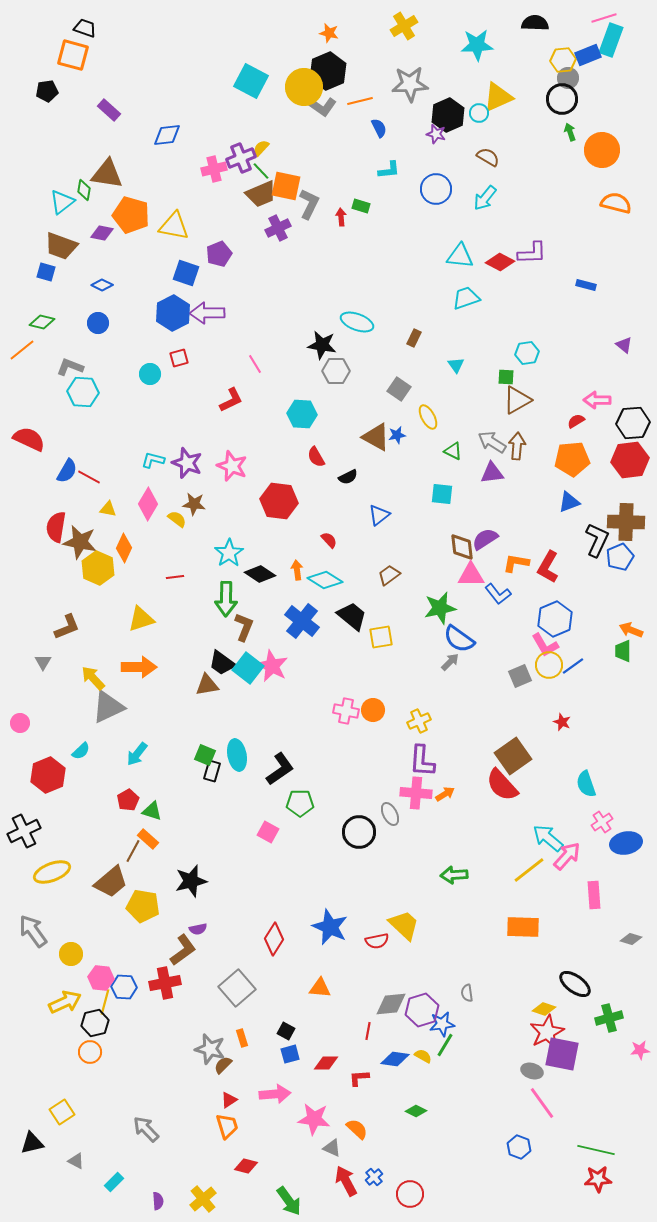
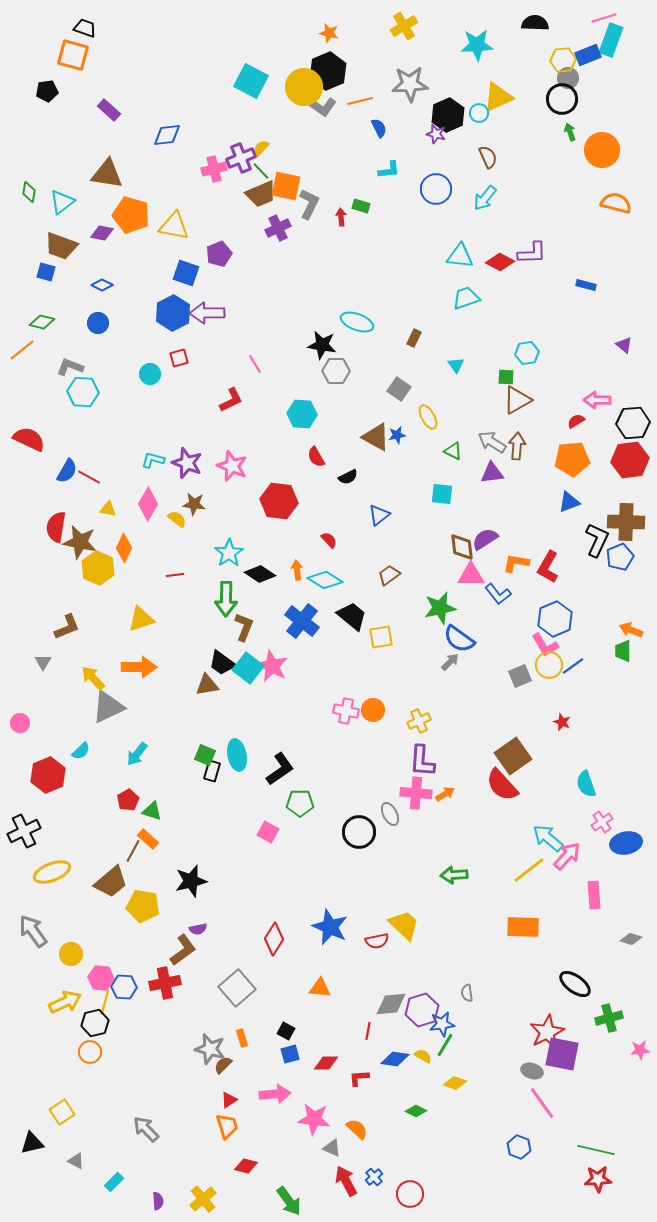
brown semicircle at (488, 157): rotated 35 degrees clockwise
green diamond at (84, 190): moved 55 px left, 2 px down
red line at (175, 577): moved 2 px up
yellow diamond at (544, 1009): moved 89 px left, 74 px down
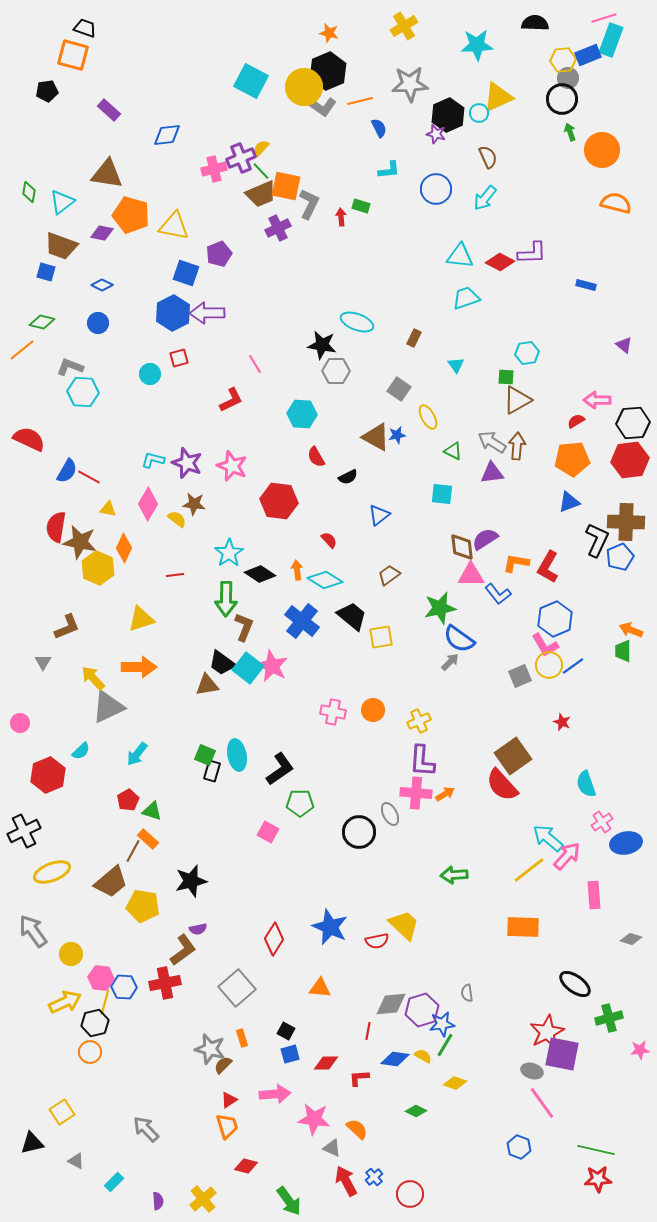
pink cross at (346, 711): moved 13 px left, 1 px down
